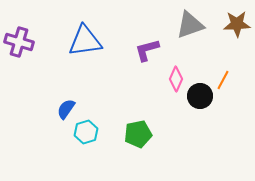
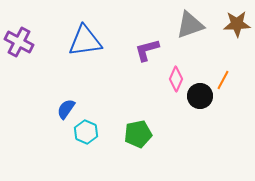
purple cross: rotated 12 degrees clockwise
cyan hexagon: rotated 20 degrees counterclockwise
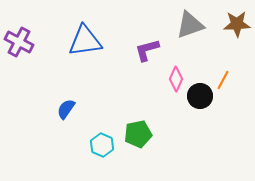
cyan hexagon: moved 16 px right, 13 px down
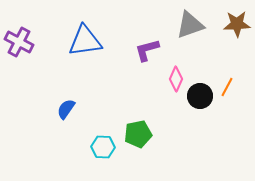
orange line: moved 4 px right, 7 px down
cyan hexagon: moved 1 px right, 2 px down; rotated 20 degrees counterclockwise
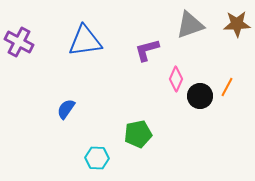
cyan hexagon: moved 6 px left, 11 px down
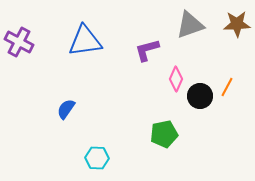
green pentagon: moved 26 px right
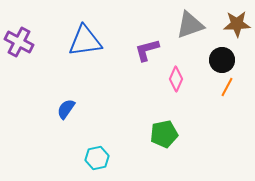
black circle: moved 22 px right, 36 px up
cyan hexagon: rotated 15 degrees counterclockwise
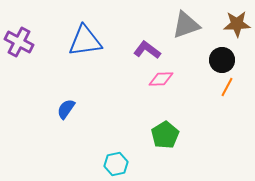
gray triangle: moved 4 px left
purple L-shape: rotated 52 degrees clockwise
pink diamond: moved 15 px left; rotated 65 degrees clockwise
green pentagon: moved 1 px right, 1 px down; rotated 20 degrees counterclockwise
cyan hexagon: moved 19 px right, 6 px down
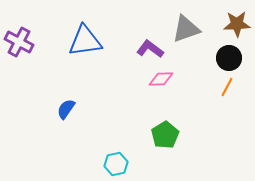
gray triangle: moved 4 px down
purple L-shape: moved 3 px right, 1 px up
black circle: moved 7 px right, 2 px up
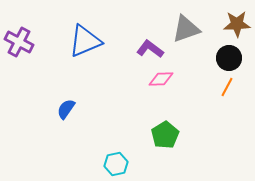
blue triangle: rotated 15 degrees counterclockwise
